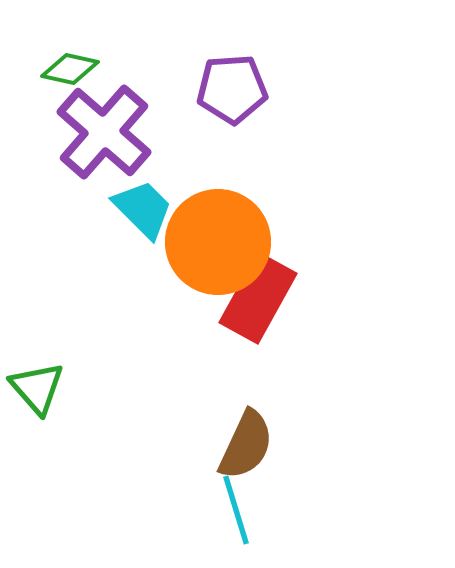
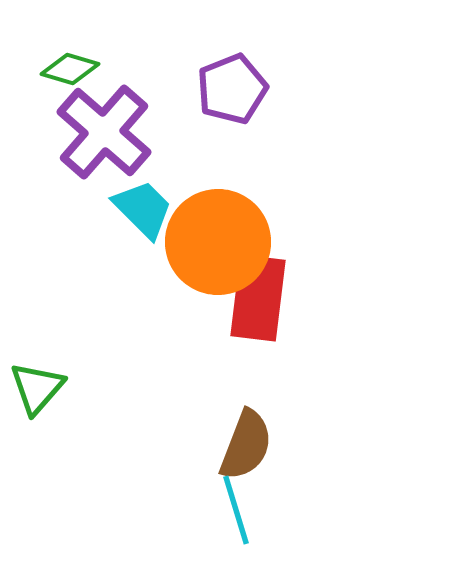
green diamond: rotated 4 degrees clockwise
purple pentagon: rotated 18 degrees counterclockwise
red rectangle: rotated 22 degrees counterclockwise
green triangle: rotated 22 degrees clockwise
brown semicircle: rotated 4 degrees counterclockwise
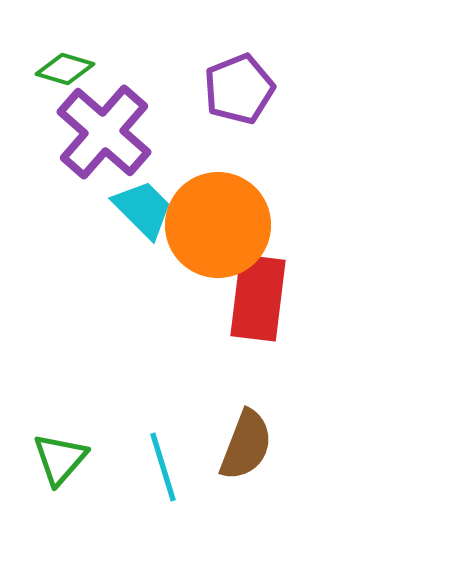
green diamond: moved 5 px left
purple pentagon: moved 7 px right
orange circle: moved 17 px up
green triangle: moved 23 px right, 71 px down
cyan line: moved 73 px left, 43 px up
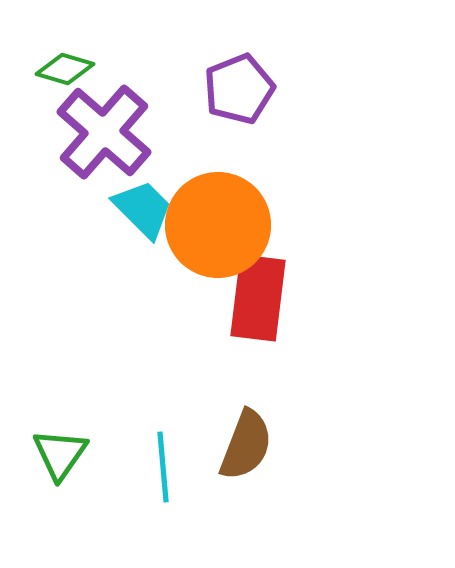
green triangle: moved 5 px up; rotated 6 degrees counterclockwise
cyan line: rotated 12 degrees clockwise
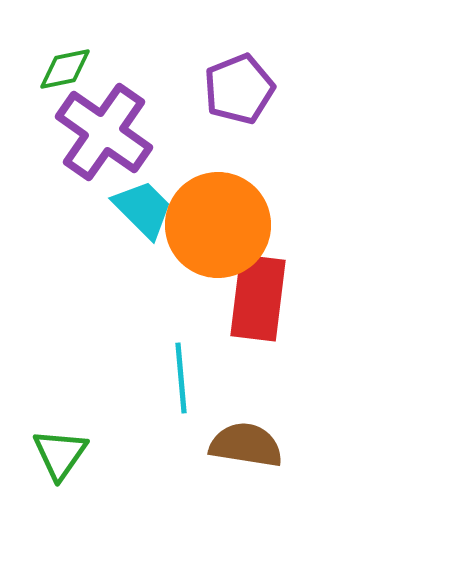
green diamond: rotated 28 degrees counterclockwise
purple cross: rotated 6 degrees counterclockwise
brown semicircle: rotated 102 degrees counterclockwise
cyan line: moved 18 px right, 89 px up
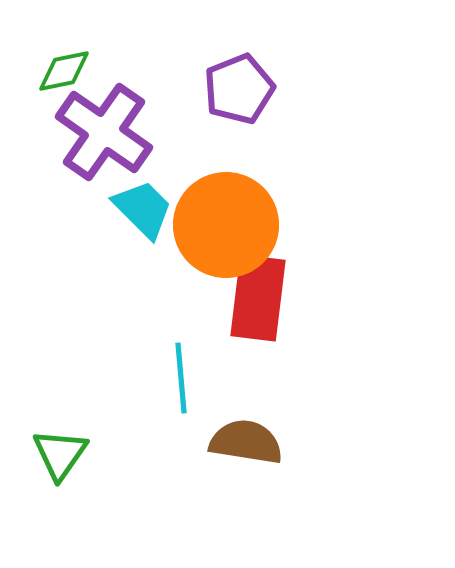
green diamond: moved 1 px left, 2 px down
orange circle: moved 8 px right
brown semicircle: moved 3 px up
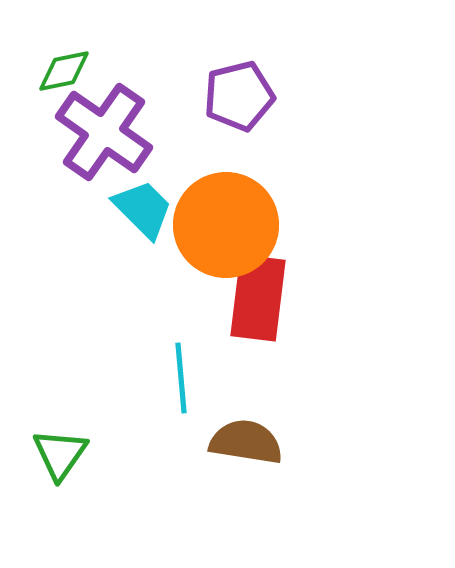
purple pentagon: moved 7 px down; rotated 8 degrees clockwise
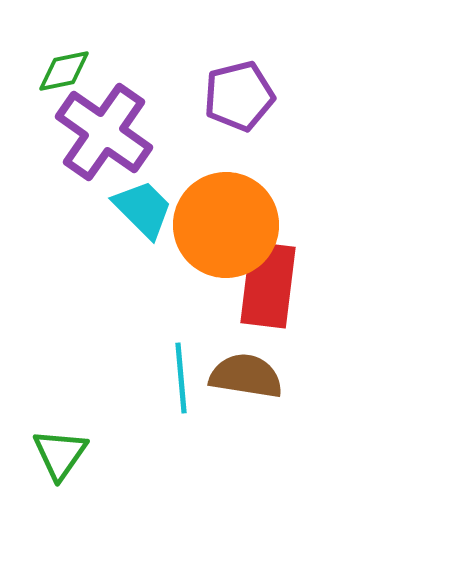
red rectangle: moved 10 px right, 13 px up
brown semicircle: moved 66 px up
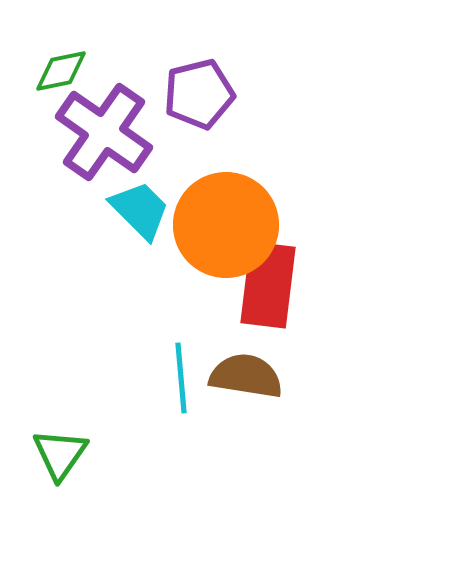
green diamond: moved 3 px left
purple pentagon: moved 40 px left, 2 px up
cyan trapezoid: moved 3 px left, 1 px down
